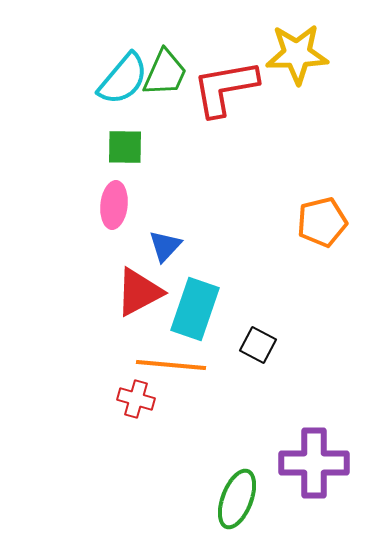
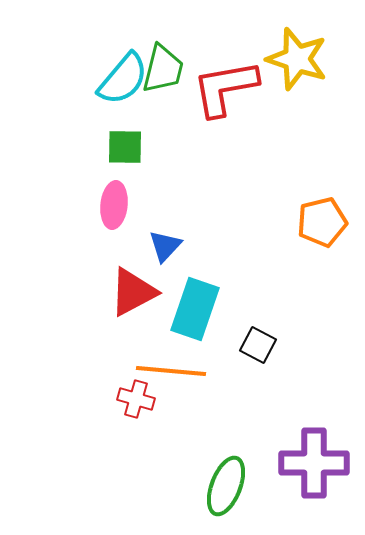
yellow star: moved 5 px down; rotated 20 degrees clockwise
green trapezoid: moved 2 px left, 4 px up; rotated 10 degrees counterclockwise
red triangle: moved 6 px left
orange line: moved 6 px down
green ellipse: moved 11 px left, 13 px up
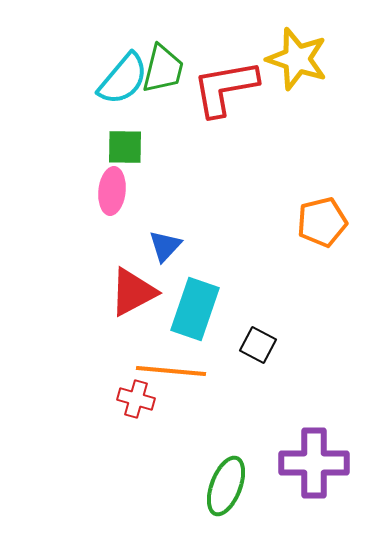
pink ellipse: moved 2 px left, 14 px up
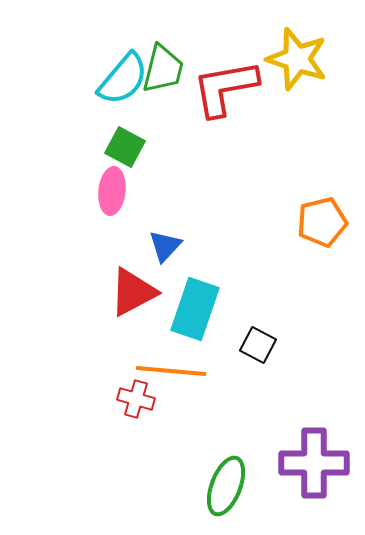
green square: rotated 27 degrees clockwise
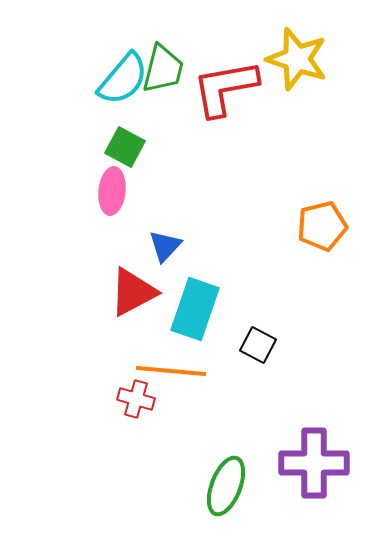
orange pentagon: moved 4 px down
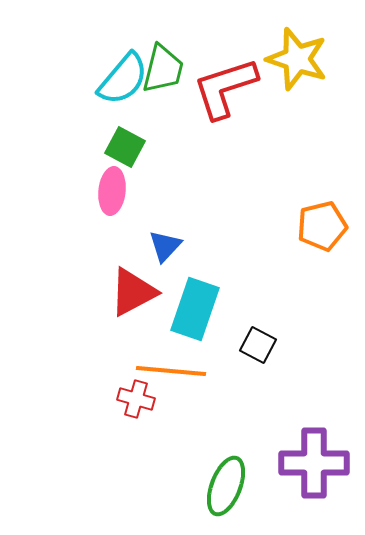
red L-shape: rotated 8 degrees counterclockwise
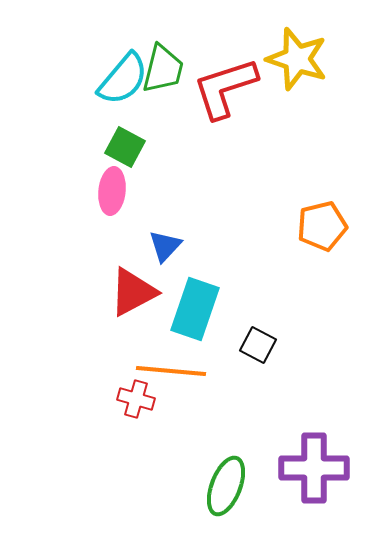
purple cross: moved 5 px down
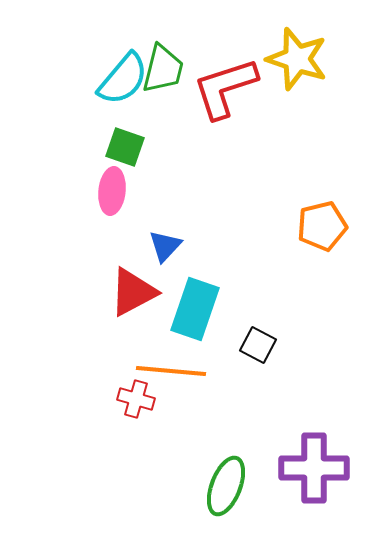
green square: rotated 9 degrees counterclockwise
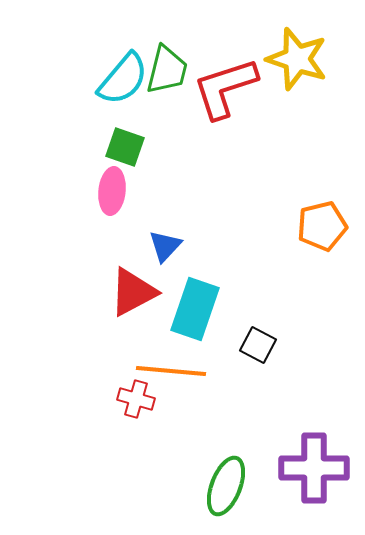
green trapezoid: moved 4 px right, 1 px down
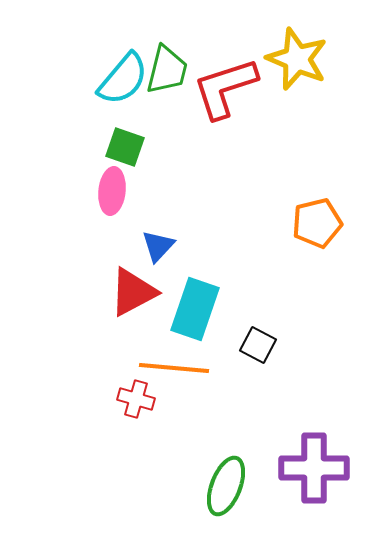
yellow star: rotated 4 degrees clockwise
orange pentagon: moved 5 px left, 3 px up
blue triangle: moved 7 px left
orange line: moved 3 px right, 3 px up
